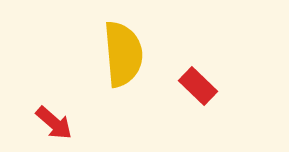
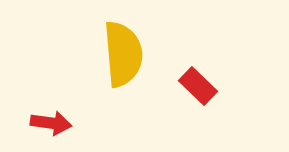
red arrow: moved 3 px left; rotated 33 degrees counterclockwise
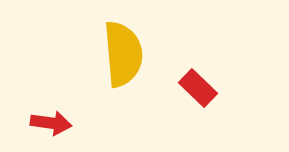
red rectangle: moved 2 px down
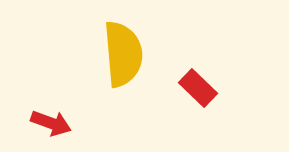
red arrow: rotated 12 degrees clockwise
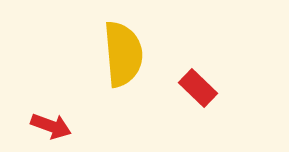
red arrow: moved 3 px down
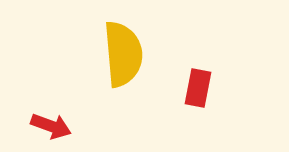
red rectangle: rotated 57 degrees clockwise
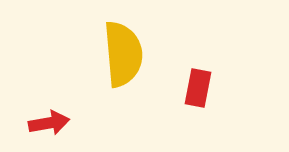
red arrow: moved 2 px left, 3 px up; rotated 30 degrees counterclockwise
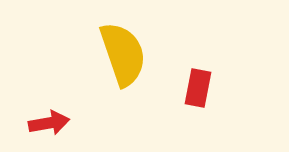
yellow semicircle: rotated 14 degrees counterclockwise
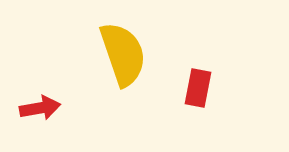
red arrow: moved 9 px left, 15 px up
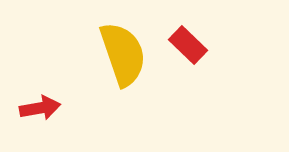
red rectangle: moved 10 px left, 43 px up; rotated 57 degrees counterclockwise
